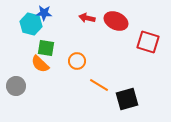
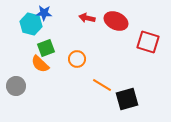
green square: rotated 30 degrees counterclockwise
orange circle: moved 2 px up
orange line: moved 3 px right
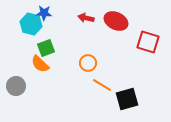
red arrow: moved 1 px left
orange circle: moved 11 px right, 4 px down
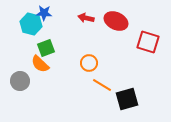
orange circle: moved 1 px right
gray circle: moved 4 px right, 5 px up
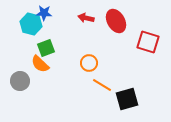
red ellipse: rotated 35 degrees clockwise
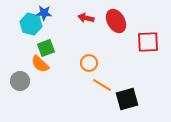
red square: rotated 20 degrees counterclockwise
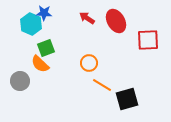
red arrow: moved 1 px right; rotated 21 degrees clockwise
cyan hexagon: rotated 10 degrees clockwise
red square: moved 2 px up
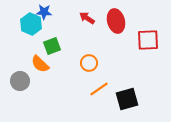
blue star: moved 1 px up
red ellipse: rotated 15 degrees clockwise
green square: moved 6 px right, 2 px up
orange line: moved 3 px left, 4 px down; rotated 66 degrees counterclockwise
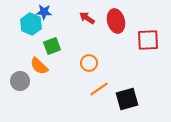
orange semicircle: moved 1 px left, 2 px down
